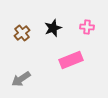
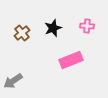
pink cross: moved 1 px up
gray arrow: moved 8 px left, 2 px down
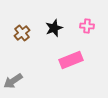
black star: moved 1 px right
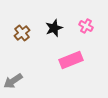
pink cross: moved 1 px left; rotated 24 degrees clockwise
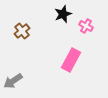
black star: moved 9 px right, 14 px up
brown cross: moved 2 px up
pink rectangle: rotated 40 degrees counterclockwise
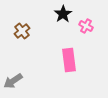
black star: rotated 12 degrees counterclockwise
pink rectangle: moved 2 px left; rotated 35 degrees counterclockwise
